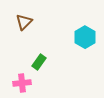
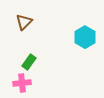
green rectangle: moved 10 px left
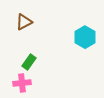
brown triangle: rotated 18 degrees clockwise
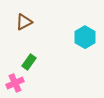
pink cross: moved 7 px left; rotated 18 degrees counterclockwise
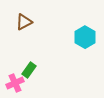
green rectangle: moved 8 px down
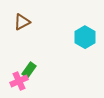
brown triangle: moved 2 px left
pink cross: moved 4 px right, 2 px up
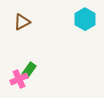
cyan hexagon: moved 18 px up
pink cross: moved 2 px up
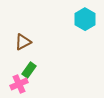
brown triangle: moved 1 px right, 20 px down
pink cross: moved 5 px down
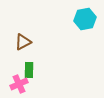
cyan hexagon: rotated 20 degrees clockwise
green rectangle: rotated 35 degrees counterclockwise
